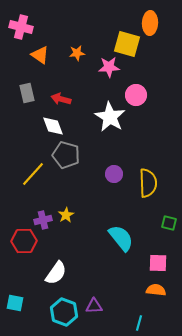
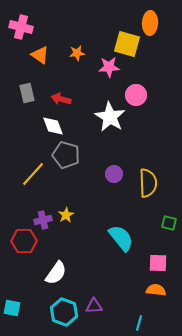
cyan square: moved 3 px left, 5 px down
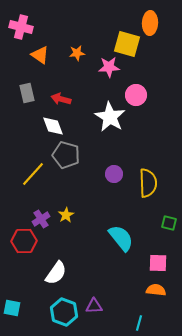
purple cross: moved 2 px left, 1 px up; rotated 18 degrees counterclockwise
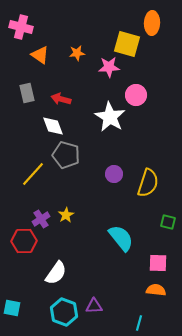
orange ellipse: moved 2 px right
yellow semicircle: rotated 20 degrees clockwise
green square: moved 1 px left, 1 px up
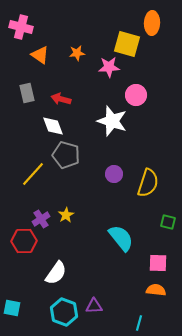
white star: moved 2 px right, 4 px down; rotated 12 degrees counterclockwise
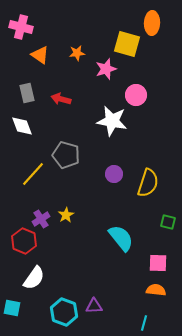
pink star: moved 3 px left, 2 px down; rotated 15 degrees counterclockwise
white star: rotated 8 degrees counterclockwise
white diamond: moved 31 px left
red hexagon: rotated 25 degrees clockwise
white semicircle: moved 22 px left, 5 px down
cyan line: moved 5 px right
